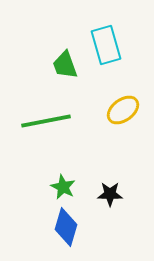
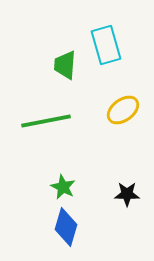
green trapezoid: rotated 24 degrees clockwise
black star: moved 17 px right
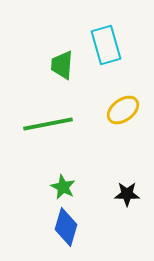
green trapezoid: moved 3 px left
green line: moved 2 px right, 3 px down
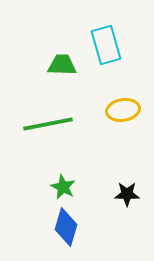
green trapezoid: rotated 88 degrees clockwise
yellow ellipse: rotated 28 degrees clockwise
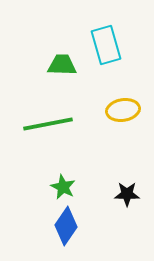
blue diamond: moved 1 px up; rotated 18 degrees clockwise
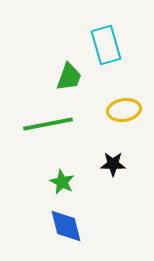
green trapezoid: moved 7 px right, 12 px down; rotated 108 degrees clockwise
yellow ellipse: moved 1 px right
green star: moved 1 px left, 5 px up
black star: moved 14 px left, 30 px up
blue diamond: rotated 48 degrees counterclockwise
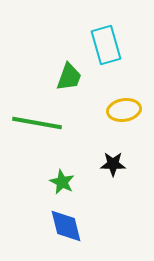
green line: moved 11 px left, 1 px up; rotated 21 degrees clockwise
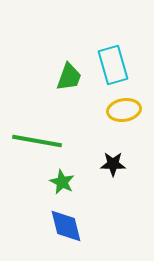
cyan rectangle: moved 7 px right, 20 px down
green line: moved 18 px down
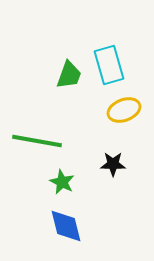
cyan rectangle: moved 4 px left
green trapezoid: moved 2 px up
yellow ellipse: rotated 12 degrees counterclockwise
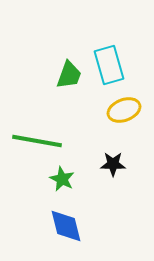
green star: moved 3 px up
